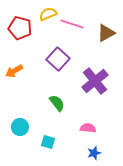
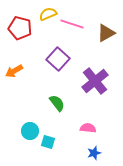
cyan circle: moved 10 px right, 4 px down
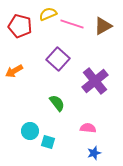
red pentagon: moved 2 px up
brown triangle: moved 3 px left, 7 px up
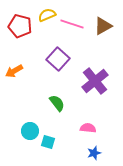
yellow semicircle: moved 1 px left, 1 px down
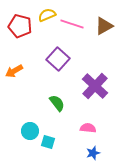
brown triangle: moved 1 px right
purple cross: moved 5 px down; rotated 8 degrees counterclockwise
blue star: moved 1 px left
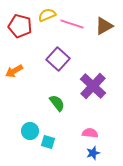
purple cross: moved 2 px left
pink semicircle: moved 2 px right, 5 px down
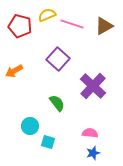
cyan circle: moved 5 px up
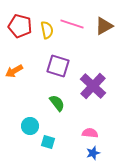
yellow semicircle: moved 15 px down; rotated 102 degrees clockwise
purple square: moved 7 px down; rotated 25 degrees counterclockwise
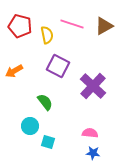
yellow semicircle: moved 5 px down
purple square: rotated 10 degrees clockwise
green semicircle: moved 12 px left, 1 px up
blue star: rotated 24 degrees clockwise
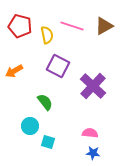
pink line: moved 2 px down
